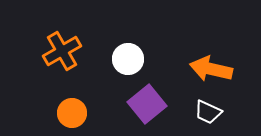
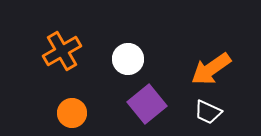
orange arrow: rotated 48 degrees counterclockwise
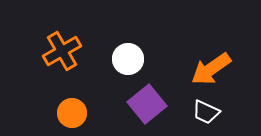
white trapezoid: moved 2 px left
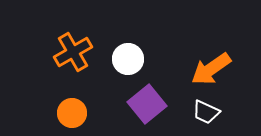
orange cross: moved 11 px right, 1 px down
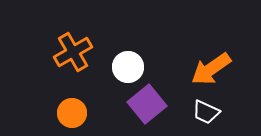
white circle: moved 8 px down
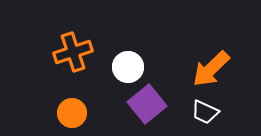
orange cross: rotated 12 degrees clockwise
orange arrow: rotated 9 degrees counterclockwise
white trapezoid: moved 1 px left
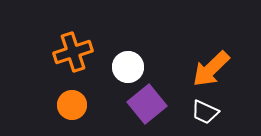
orange circle: moved 8 px up
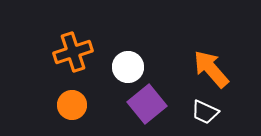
orange arrow: rotated 93 degrees clockwise
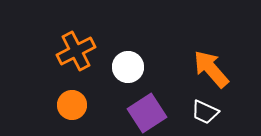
orange cross: moved 3 px right, 1 px up; rotated 9 degrees counterclockwise
purple square: moved 9 px down; rotated 6 degrees clockwise
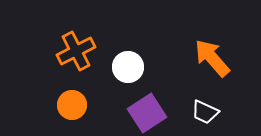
orange arrow: moved 1 px right, 11 px up
